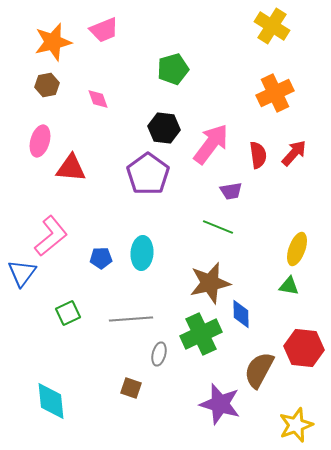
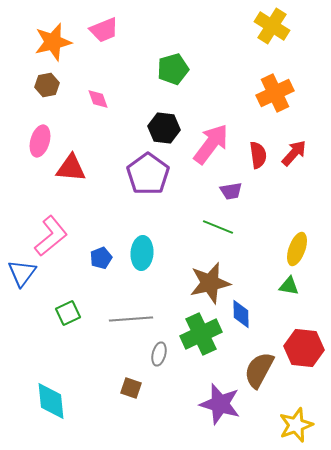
blue pentagon: rotated 20 degrees counterclockwise
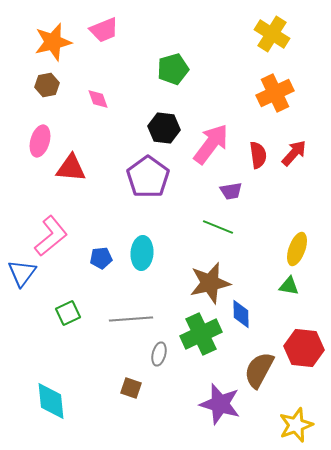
yellow cross: moved 8 px down
purple pentagon: moved 3 px down
blue pentagon: rotated 15 degrees clockwise
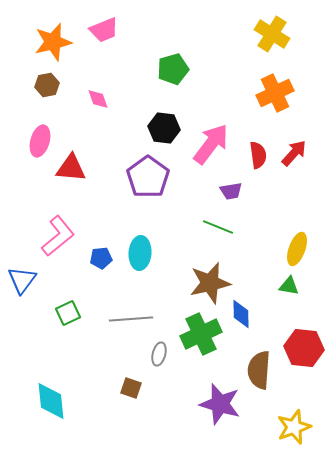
pink L-shape: moved 7 px right
cyan ellipse: moved 2 px left
blue triangle: moved 7 px down
brown semicircle: rotated 24 degrees counterclockwise
yellow star: moved 2 px left, 2 px down
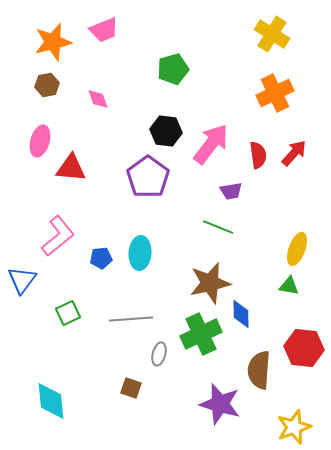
black hexagon: moved 2 px right, 3 px down
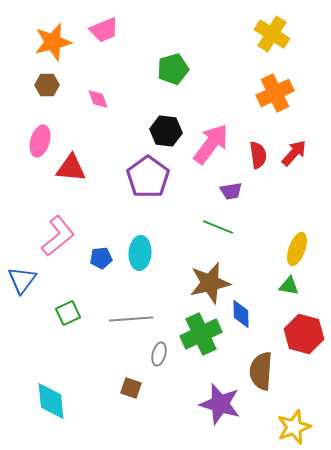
brown hexagon: rotated 10 degrees clockwise
red hexagon: moved 14 px up; rotated 9 degrees clockwise
brown semicircle: moved 2 px right, 1 px down
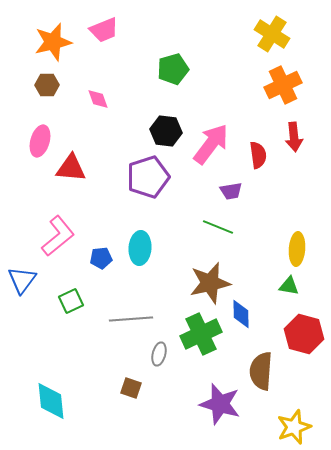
orange cross: moved 8 px right, 8 px up
red arrow: moved 16 px up; rotated 132 degrees clockwise
purple pentagon: rotated 18 degrees clockwise
yellow ellipse: rotated 16 degrees counterclockwise
cyan ellipse: moved 5 px up
green square: moved 3 px right, 12 px up
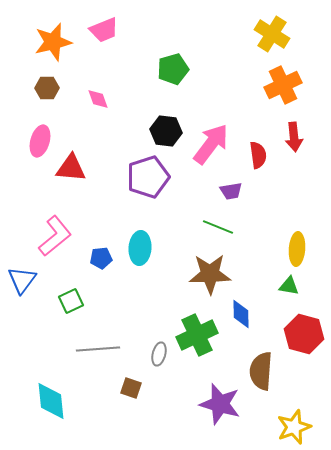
brown hexagon: moved 3 px down
pink L-shape: moved 3 px left
brown star: moved 9 px up; rotated 12 degrees clockwise
gray line: moved 33 px left, 30 px down
green cross: moved 4 px left, 1 px down
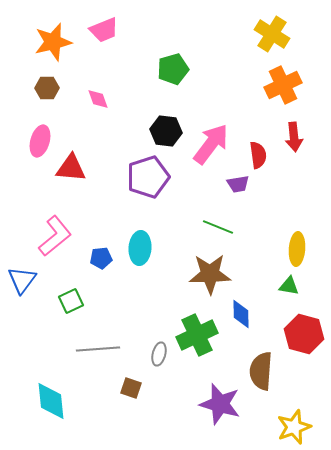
purple trapezoid: moved 7 px right, 7 px up
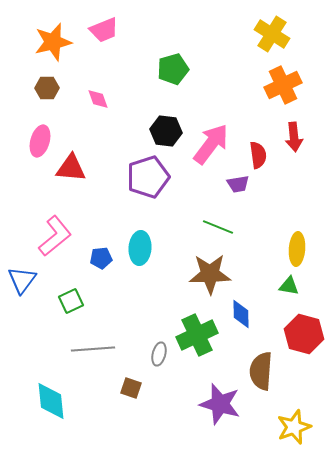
gray line: moved 5 px left
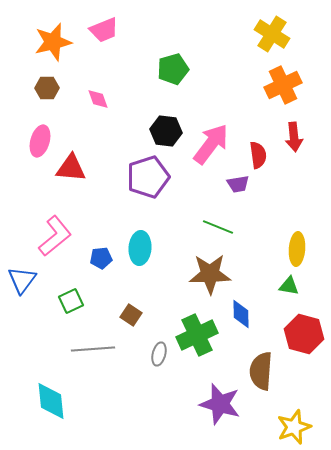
brown square: moved 73 px up; rotated 15 degrees clockwise
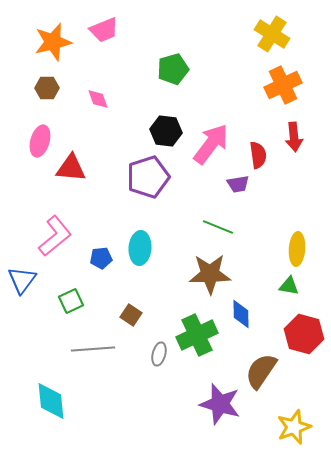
brown semicircle: rotated 30 degrees clockwise
